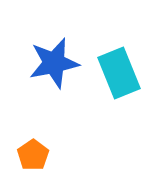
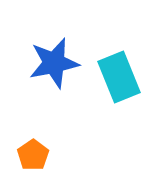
cyan rectangle: moved 4 px down
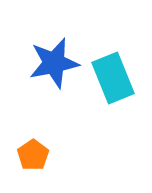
cyan rectangle: moved 6 px left, 1 px down
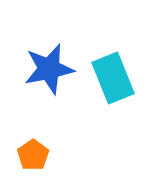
blue star: moved 5 px left, 6 px down
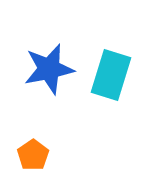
cyan rectangle: moved 2 px left, 3 px up; rotated 39 degrees clockwise
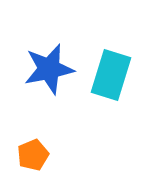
orange pentagon: rotated 12 degrees clockwise
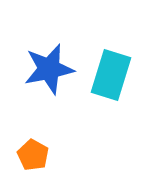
orange pentagon: rotated 20 degrees counterclockwise
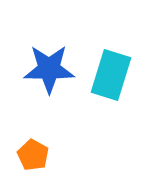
blue star: rotated 12 degrees clockwise
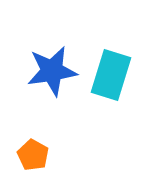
blue star: moved 3 px right, 2 px down; rotated 9 degrees counterclockwise
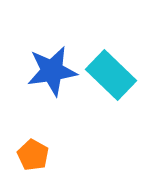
cyan rectangle: rotated 63 degrees counterclockwise
